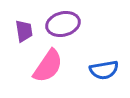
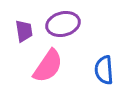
blue semicircle: rotated 96 degrees clockwise
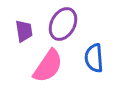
purple ellipse: rotated 48 degrees counterclockwise
blue semicircle: moved 10 px left, 12 px up
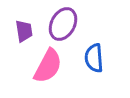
pink semicircle: rotated 6 degrees counterclockwise
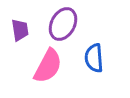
purple trapezoid: moved 4 px left, 1 px up
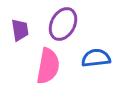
blue semicircle: moved 2 px right; rotated 88 degrees clockwise
pink semicircle: rotated 18 degrees counterclockwise
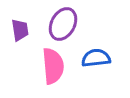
pink semicircle: moved 5 px right; rotated 15 degrees counterclockwise
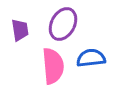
blue semicircle: moved 5 px left
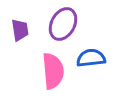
pink semicircle: moved 5 px down
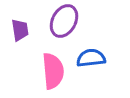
purple ellipse: moved 1 px right, 3 px up
